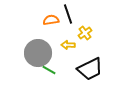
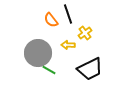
orange semicircle: rotated 119 degrees counterclockwise
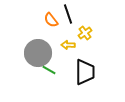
black trapezoid: moved 5 px left, 3 px down; rotated 64 degrees counterclockwise
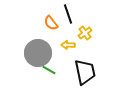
orange semicircle: moved 3 px down
black trapezoid: rotated 12 degrees counterclockwise
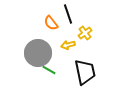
yellow arrow: rotated 16 degrees counterclockwise
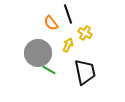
yellow cross: rotated 24 degrees counterclockwise
yellow arrow: rotated 128 degrees clockwise
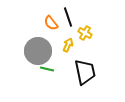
black line: moved 3 px down
gray circle: moved 2 px up
green line: moved 2 px left, 1 px up; rotated 16 degrees counterclockwise
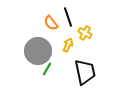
green line: rotated 72 degrees counterclockwise
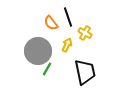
yellow arrow: moved 1 px left
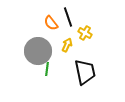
green line: rotated 24 degrees counterclockwise
